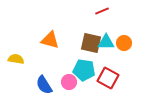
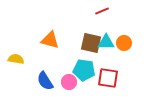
red square: rotated 20 degrees counterclockwise
blue semicircle: moved 1 px right, 4 px up
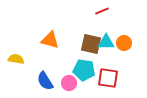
brown square: moved 1 px down
pink circle: moved 1 px down
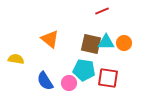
orange triangle: moved 1 px up; rotated 24 degrees clockwise
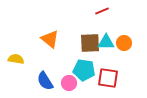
brown square: moved 1 px left, 1 px up; rotated 15 degrees counterclockwise
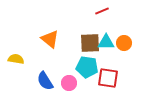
cyan pentagon: moved 3 px right, 3 px up
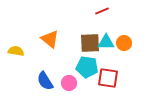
yellow semicircle: moved 8 px up
